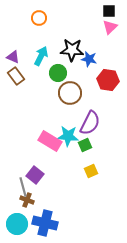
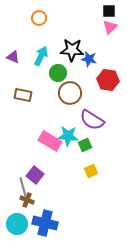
brown rectangle: moved 7 px right, 19 px down; rotated 42 degrees counterclockwise
purple semicircle: moved 2 px right, 3 px up; rotated 95 degrees clockwise
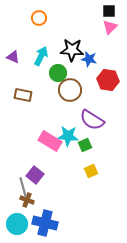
brown circle: moved 3 px up
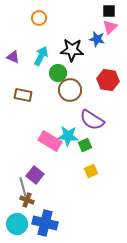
blue star: moved 8 px right, 20 px up
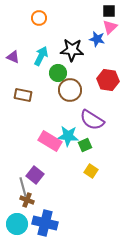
yellow square: rotated 32 degrees counterclockwise
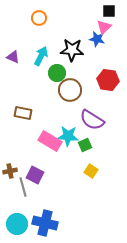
pink triangle: moved 6 px left
green circle: moved 1 px left
brown rectangle: moved 18 px down
purple square: rotated 12 degrees counterclockwise
brown cross: moved 17 px left, 29 px up; rotated 32 degrees counterclockwise
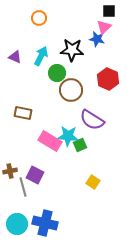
purple triangle: moved 2 px right
red hexagon: moved 1 px up; rotated 15 degrees clockwise
brown circle: moved 1 px right
green square: moved 5 px left
yellow square: moved 2 px right, 11 px down
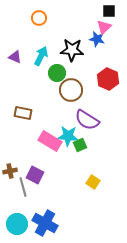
purple semicircle: moved 5 px left
blue cross: rotated 15 degrees clockwise
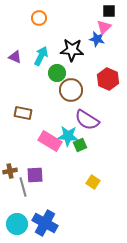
purple square: rotated 30 degrees counterclockwise
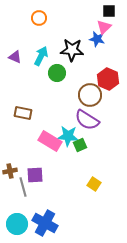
brown circle: moved 19 px right, 5 px down
yellow square: moved 1 px right, 2 px down
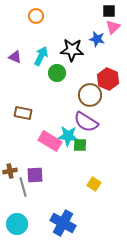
orange circle: moved 3 px left, 2 px up
pink triangle: moved 9 px right
purple semicircle: moved 1 px left, 2 px down
green square: rotated 24 degrees clockwise
blue cross: moved 18 px right
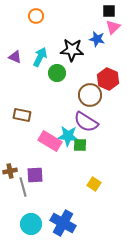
cyan arrow: moved 1 px left, 1 px down
brown rectangle: moved 1 px left, 2 px down
cyan circle: moved 14 px right
